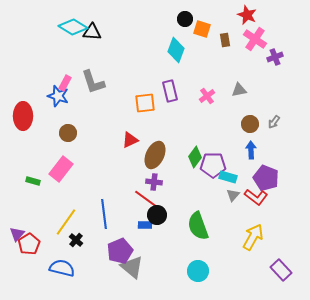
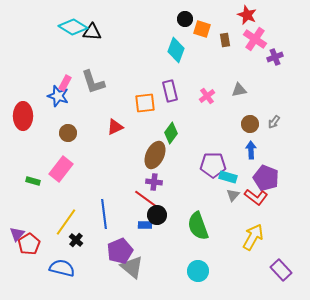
red triangle at (130, 140): moved 15 px left, 13 px up
green diamond at (195, 157): moved 24 px left, 24 px up
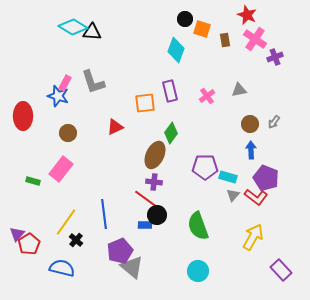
purple pentagon at (213, 165): moved 8 px left, 2 px down
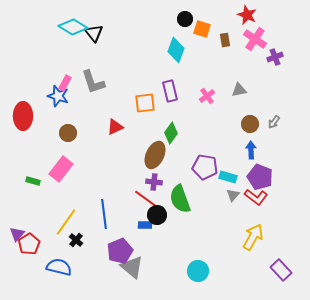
black triangle at (92, 32): moved 2 px right, 1 px down; rotated 48 degrees clockwise
purple pentagon at (205, 167): rotated 10 degrees clockwise
purple pentagon at (266, 178): moved 6 px left, 1 px up
green semicircle at (198, 226): moved 18 px left, 27 px up
blue semicircle at (62, 268): moved 3 px left, 1 px up
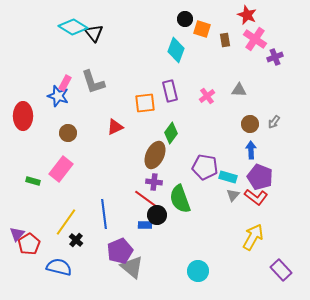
gray triangle at (239, 90): rotated 14 degrees clockwise
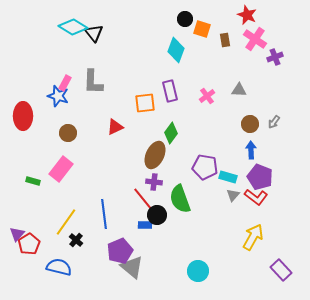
gray L-shape at (93, 82): rotated 20 degrees clockwise
red line at (146, 199): moved 3 px left; rotated 15 degrees clockwise
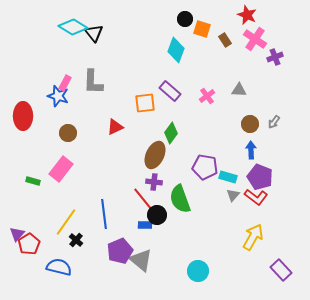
brown rectangle at (225, 40): rotated 24 degrees counterclockwise
purple rectangle at (170, 91): rotated 35 degrees counterclockwise
gray triangle at (132, 267): moved 9 px right, 7 px up
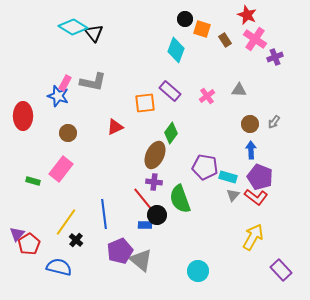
gray L-shape at (93, 82): rotated 80 degrees counterclockwise
